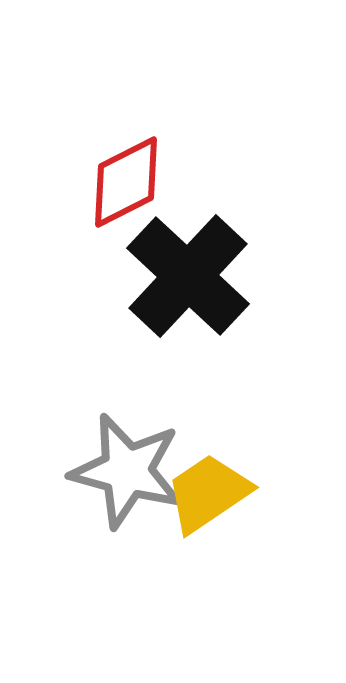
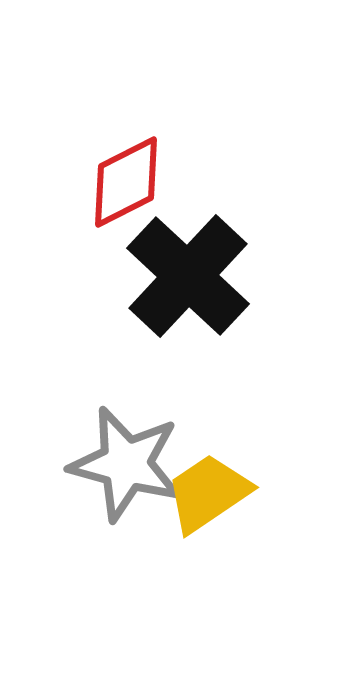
gray star: moved 1 px left, 7 px up
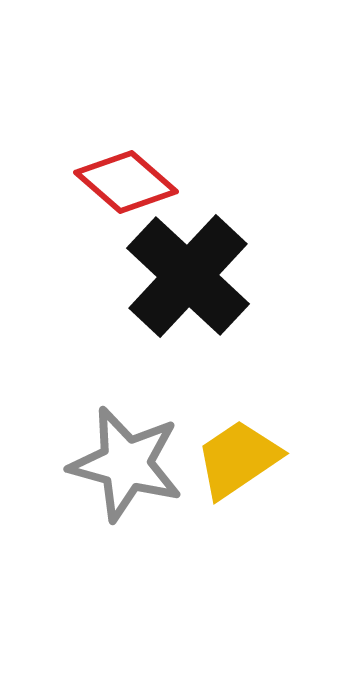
red diamond: rotated 68 degrees clockwise
yellow trapezoid: moved 30 px right, 34 px up
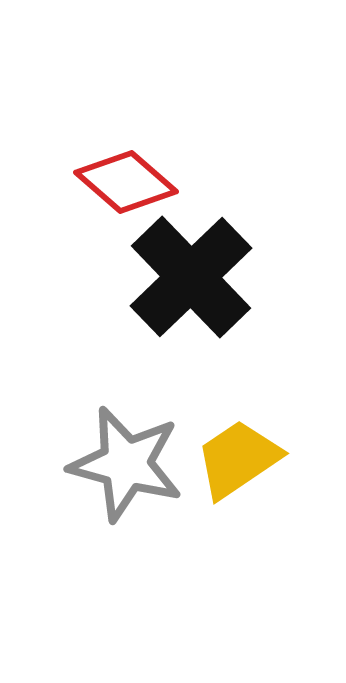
black cross: moved 3 px right, 1 px down; rotated 3 degrees clockwise
